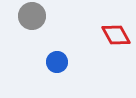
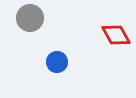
gray circle: moved 2 px left, 2 px down
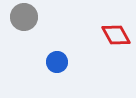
gray circle: moved 6 px left, 1 px up
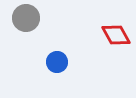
gray circle: moved 2 px right, 1 px down
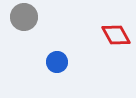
gray circle: moved 2 px left, 1 px up
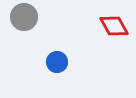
red diamond: moved 2 px left, 9 px up
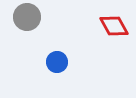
gray circle: moved 3 px right
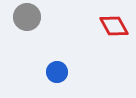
blue circle: moved 10 px down
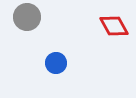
blue circle: moved 1 px left, 9 px up
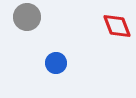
red diamond: moved 3 px right; rotated 8 degrees clockwise
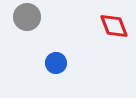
red diamond: moved 3 px left
